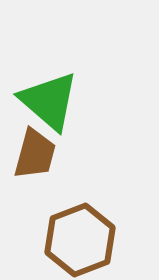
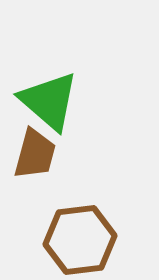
brown hexagon: rotated 14 degrees clockwise
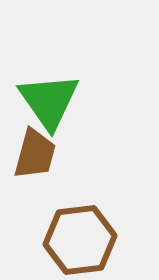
green triangle: rotated 14 degrees clockwise
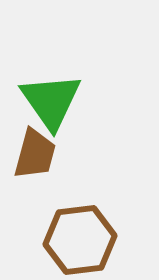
green triangle: moved 2 px right
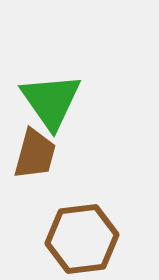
brown hexagon: moved 2 px right, 1 px up
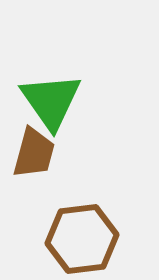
brown trapezoid: moved 1 px left, 1 px up
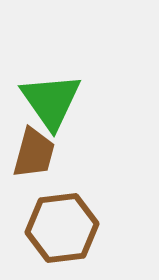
brown hexagon: moved 20 px left, 11 px up
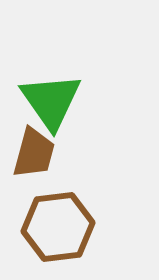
brown hexagon: moved 4 px left, 1 px up
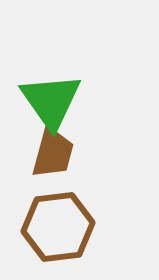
brown trapezoid: moved 19 px right
